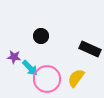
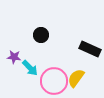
black circle: moved 1 px up
pink circle: moved 7 px right, 2 px down
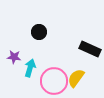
black circle: moved 2 px left, 3 px up
cyan arrow: rotated 120 degrees counterclockwise
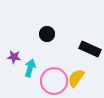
black circle: moved 8 px right, 2 px down
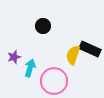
black circle: moved 4 px left, 8 px up
purple star: rotated 24 degrees counterclockwise
yellow semicircle: moved 3 px left, 23 px up; rotated 18 degrees counterclockwise
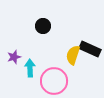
cyan arrow: rotated 18 degrees counterclockwise
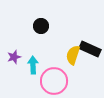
black circle: moved 2 px left
cyan arrow: moved 3 px right, 3 px up
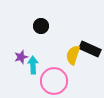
purple star: moved 7 px right
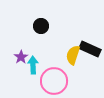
purple star: rotated 16 degrees counterclockwise
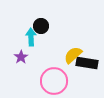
black rectangle: moved 3 px left, 14 px down; rotated 15 degrees counterclockwise
yellow semicircle: rotated 30 degrees clockwise
cyan arrow: moved 2 px left, 28 px up
